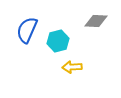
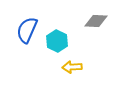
cyan hexagon: moved 1 px left; rotated 20 degrees counterclockwise
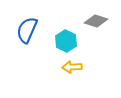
gray diamond: rotated 15 degrees clockwise
cyan hexagon: moved 9 px right
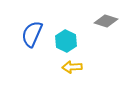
gray diamond: moved 10 px right
blue semicircle: moved 5 px right, 4 px down
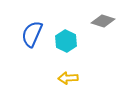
gray diamond: moved 3 px left
yellow arrow: moved 4 px left, 11 px down
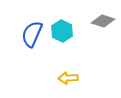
cyan hexagon: moved 4 px left, 10 px up
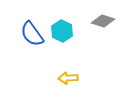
blue semicircle: rotated 60 degrees counterclockwise
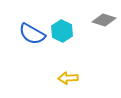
gray diamond: moved 1 px right, 1 px up
blue semicircle: rotated 24 degrees counterclockwise
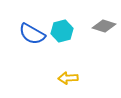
gray diamond: moved 6 px down
cyan hexagon: rotated 20 degrees clockwise
